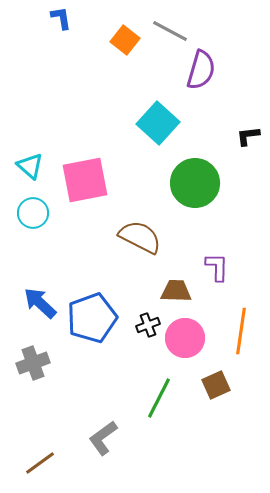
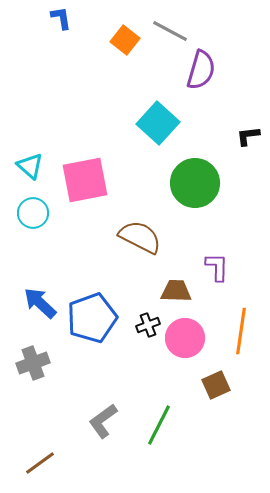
green line: moved 27 px down
gray L-shape: moved 17 px up
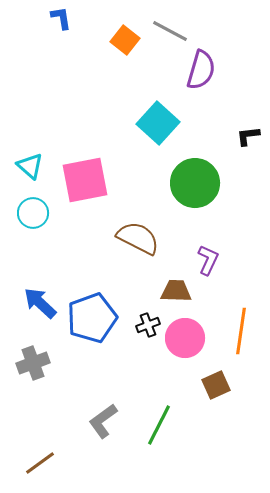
brown semicircle: moved 2 px left, 1 px down
purple L-shape: moved 9 px left, 7 px up; rotated 24 degrees clockwise
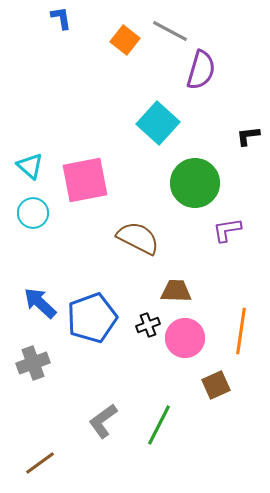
purple L-shape: moved 19 px right, 30 px up; rotated 124 degrees counterclockwise
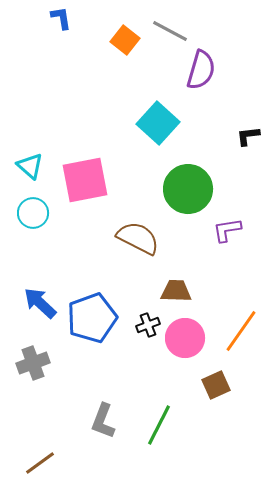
green circle: moved 7 px left, 6 px down
orange line: rotated 27 degrees clockwise
gray L-shape: rotated 33 degrees counterclockwise
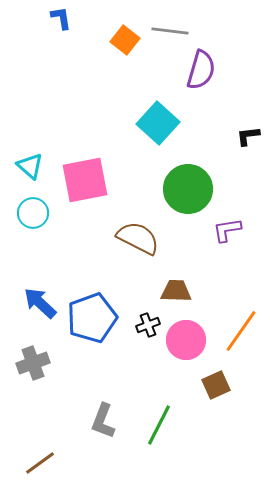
gray line: rotated 21 degrees counterclockwise
pink circle: moved 1 px right, 2 px down
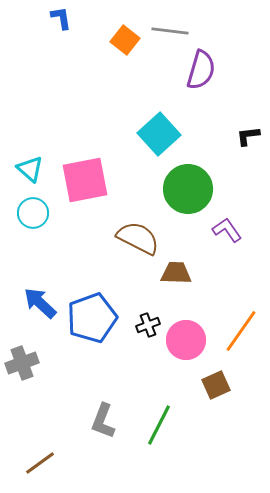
cyan square: moved 1 px right, 11 px down; rotated 6 degrees clockwise
cyan triangle: moved 3 px down
purple L-shape: rotated 64 degrees clockwise
brown trapezoid: moved 18 px up
gray cross: moved 11 px left
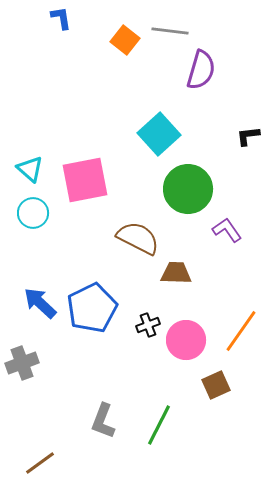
blue pentagon: moved 10 px up; rotated 6 degrees counterclockwise
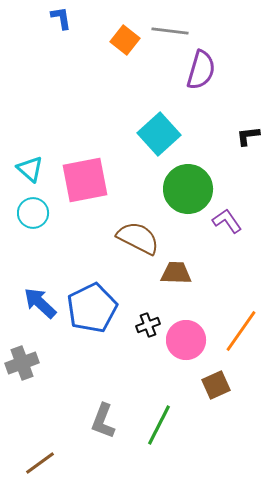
purple L-shape: moved 9 px up
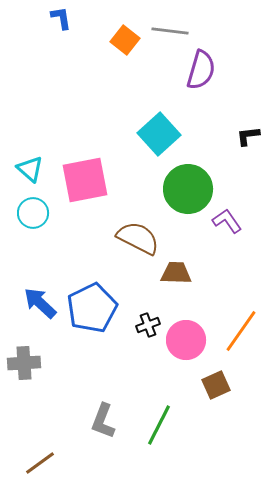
gray cross: moved 2 px right; rotated 16 degrees clockwise
